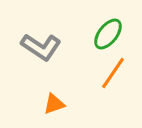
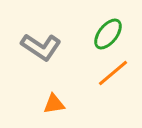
orange line: rotated 16 degrees clockwise
orange triangle: rotated 10 degrees clockwise
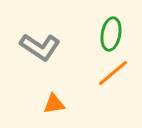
green ellipse: moved 3 px right; rotated 28 degrees counterclockwise
gray L-shape: moved 1 px left
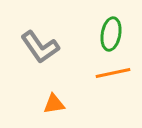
gray L-shape: rotated 21 degrees clockwise
orange line: rotated 28 degrees clockwise
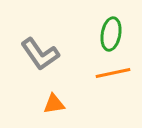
gray L-shape: moved 7 px down
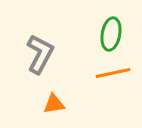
gray L-shape: rotated 117 degrees counterclockwise
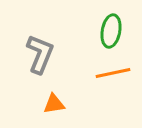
green ellipse: moved 3 px up
gray L-shape: rotated 6 degrees counterclockwise
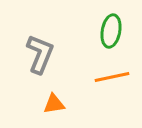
orange line: moved 1 px left, 4 px down
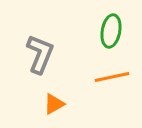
orange triangle: rotated 20 degrees counterclockwise
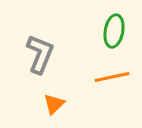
green ellipse: moved 3 px right
orange triangle: rotated 15 degrees counterclockwise
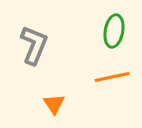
gray L-shape: moved 6 px left, 9 px up
orange triangle: rotated 20 degrees counterclockwise
